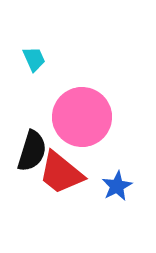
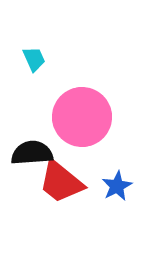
black semicircle: moved 2 px down; rotated 111 degrees counterclockwise
red trapezoid: moved 9 px down
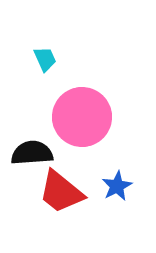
cyan trapezoid: moved 11 px right
red trapezoid: moved 10 px down
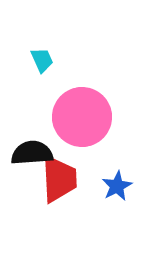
cyan trapezoid: moved 3 px left, 1 px down
red trapezoid: moved 2 px left, 13 px up; rotated 132 degrees counterclockwise
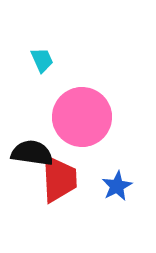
black semicircle: rotated 12 degrees clockwise
